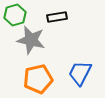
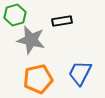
black rectangle: moved 5 px right, 4 px down
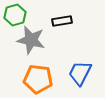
orange pentagon: rotated 20 degrees clockwise
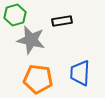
blue trapezoid: rotated 24 degrees counterclockwise
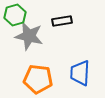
gray star: moved 2 px left, 4 px up
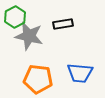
green hexagon: moved 2 px down; rotated 10 degrees counterclockwise
black rectangle: moved 1 px right, 3 px down
blue trapezoid: rotated 88 degrees counterclockwise
